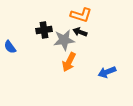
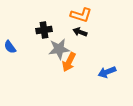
gray star: moved 5 px left, 9 px down
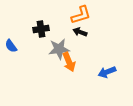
orange L-shape: rotated 35 degrees counterclockwise
black cross: moved 3 px left, 1 px up
blue semicircle: moved 1 px right, 1 px up
orange arrow: rotated 48 degrees counterclockwise
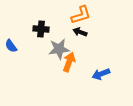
black cross: rotated 14 degrees clockwise
orange arrow: rotated 138 degrees counterclockwise
blue arrow: moved 6 px left, 2 px down
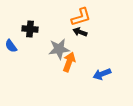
orange L-shape: moved 2 px down
black cross: moved 11 px left
blue arrow: moved 1 px right
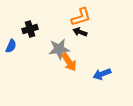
black cross: rotated 21 degrees counterclockwise
blue semicircle: rotated 120 degrees counterclockwise
orange arrow: rotated 126 degrees clockwise
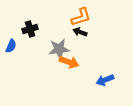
orange arrow: rotated 36 degrees counterclockwise
blue arrow: moved 3 px right, 6 px down
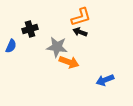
gray star: moved 2 px left, 2 px up; rotated 15 degrees clockwise
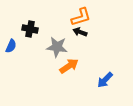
black cross: rotated 28 degrees clockwise
orange arrow: moved 4 px down; rotated 54 degrees counterclockwise
blue arrow: rotated 24 degrees counterclockwise
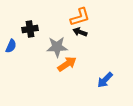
orange L-shape: moved 1 px left
black cross: rotated 21 degrees counterclockwise
gray star: rotated 10 degrees counterclockwise
orange arrow: moved 2 px left, 2 px up
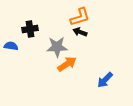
blue semicircle: rotated 104 degrees counterclockwise
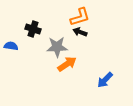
black cross: moved 3 px right; rotated 28 degrees clockwise
